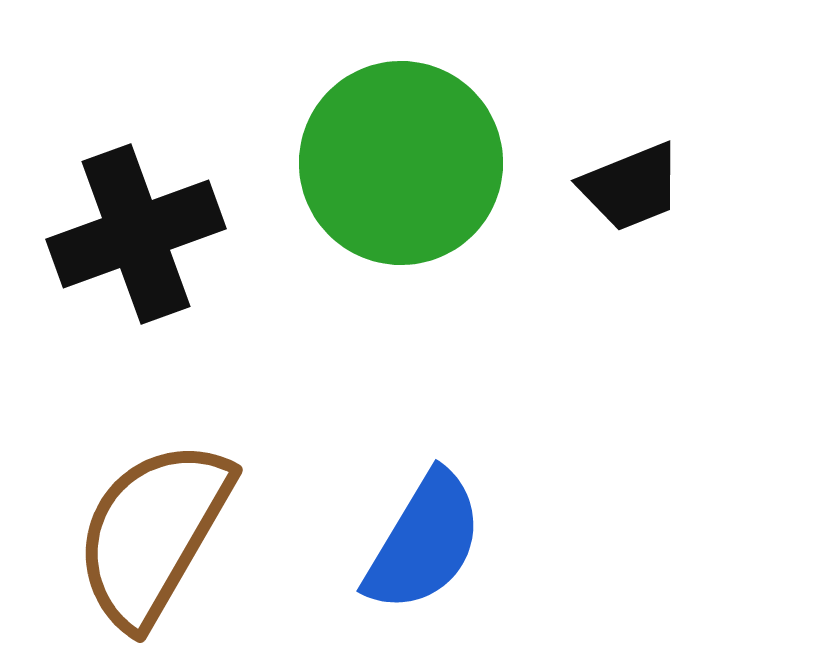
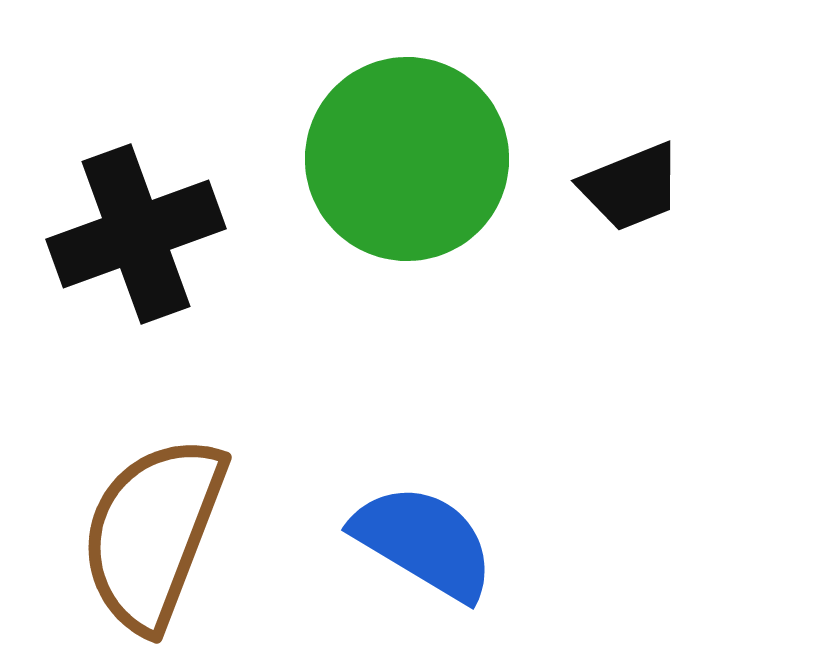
green circle: moved 6 px right, 4 px up
brown semicircle: rotated 9 degrees counterclockwise
blue semicircle: rotated 90 degrees counterclockwise
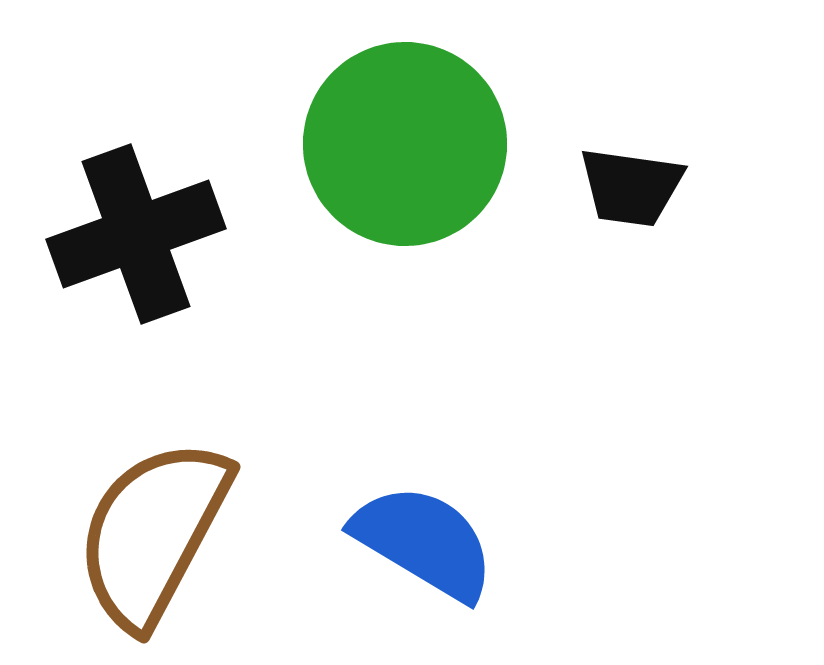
green circle: moved 2 px left, 15 px up
black trapezoid: rotated 30 degrees clockwise
brown semicircle: rotated 7 degrees clockwise
